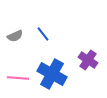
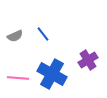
purple cross: rotated 24 degrees clockwise
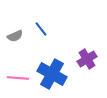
blue line: moved 2 px left, 5 px up
purple cross: moved 1 px left, 1 px up
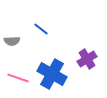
blue line: rotated 14 degrees counterclockwise
gray semicircle: moved 3 px left, 5 px down; rotated 21 degrees clockwise
pink line: rotated 15 degrees clockwise
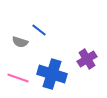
blue line: moved 2 px left, 1 px down
gray semicircle: moved 8 px right, 1 px down; rotated 21 degrees clockwise
blue cross: rotated 12 degrees counterclockwise
